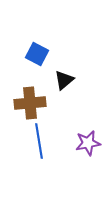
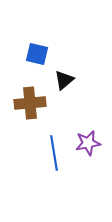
blue square: rotated 15 degrees counterclockwise
blue line: moved 15 px right, 12 px down
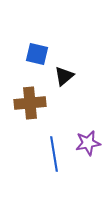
black triangle: moved 4 px up
blue line: moved 1 px down
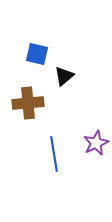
brown cross: moved 2 px left
purple star: moved 8 px right; rotated 15 degrees counterclockwise
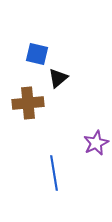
black triangle: moved 6 px left, 2 px down
blue line: moved 19 px down
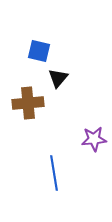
blue square: moved 2 px right, 3 px up
black triangle: rotated 10 degrees counterclockwise
purple star: moved 2 px left, 4 px up; rotated 20 degrees clockwise
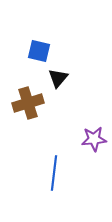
brown cross: rotated 12 degrees counterclockwise
blue line: rotated 16 degrees clockwise
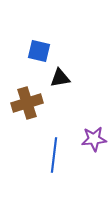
black triangle: moved 2 px right; rotated 40 degrees clockwise
brown cross: moved 1 px left
blue line: moved 18 px up
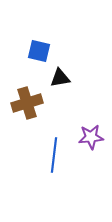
purple star: moved 3 px left, 2 px up
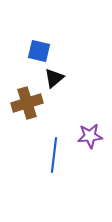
black triangle: moved 6 px left; rotated 30 degrees counterclockwise
purple star: moved 1 px left, 1 px up
